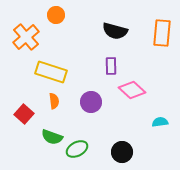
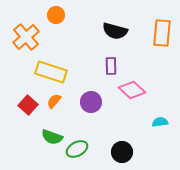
orange semicircle: rotated 133 degrees counterclockwise
red square: moved 4 px right, 9 px up
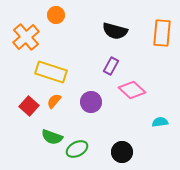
purple rectangle: rotated 30 degrees clockwise
red square: moved 1 px right, 1 px down
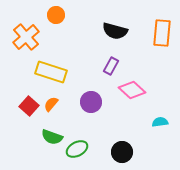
orange semicircle: moved 3 px left, 3 px down
